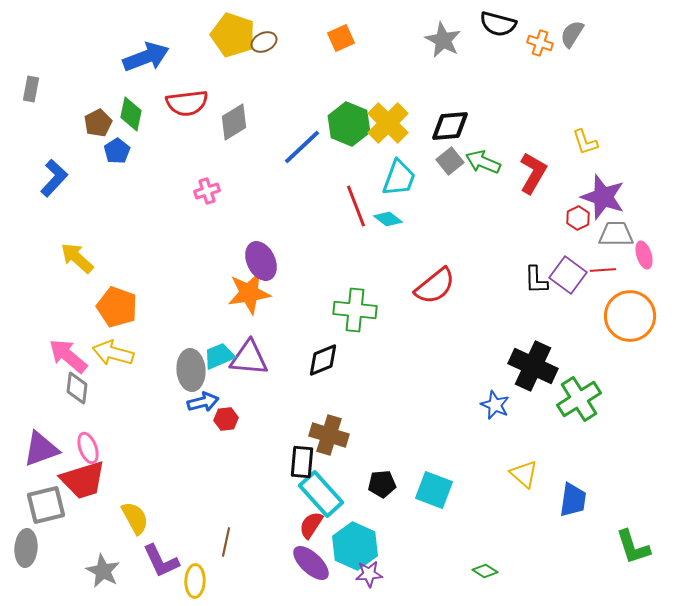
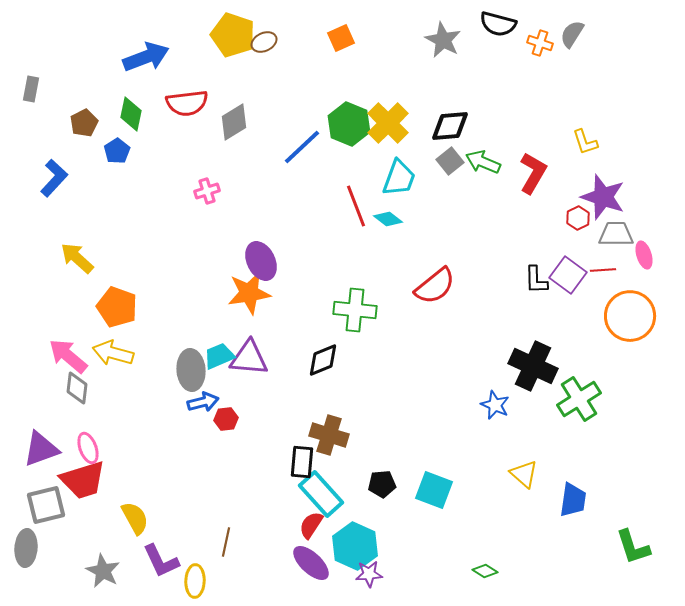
brown pentagon at (98, 123): moved 14 px left
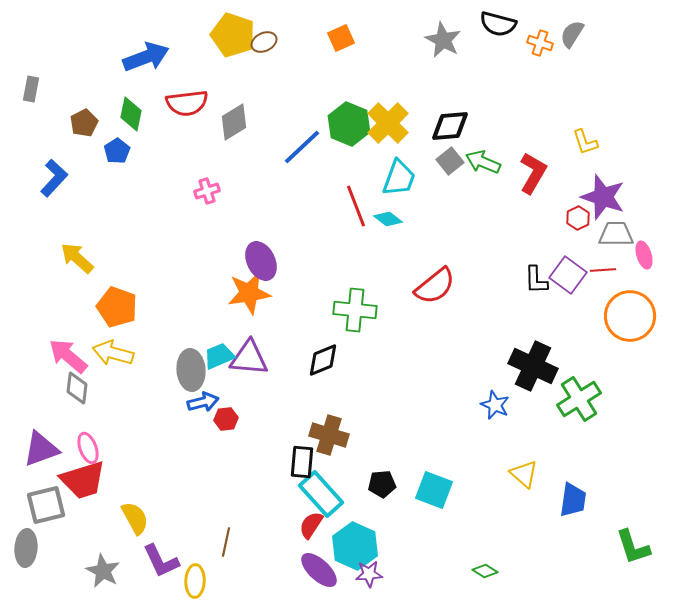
purple ellipse at (311, 563): moved 8 px right, 7 px down
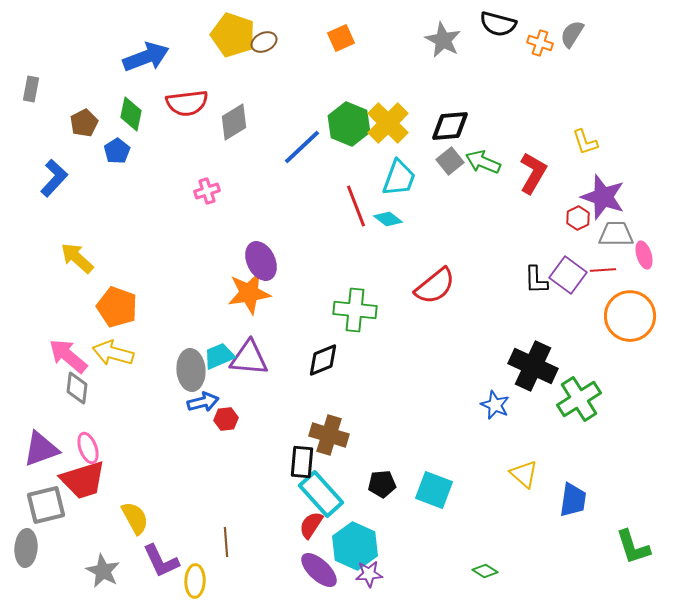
brown line at (226, 542): rotated 16 degrees counterclockwise
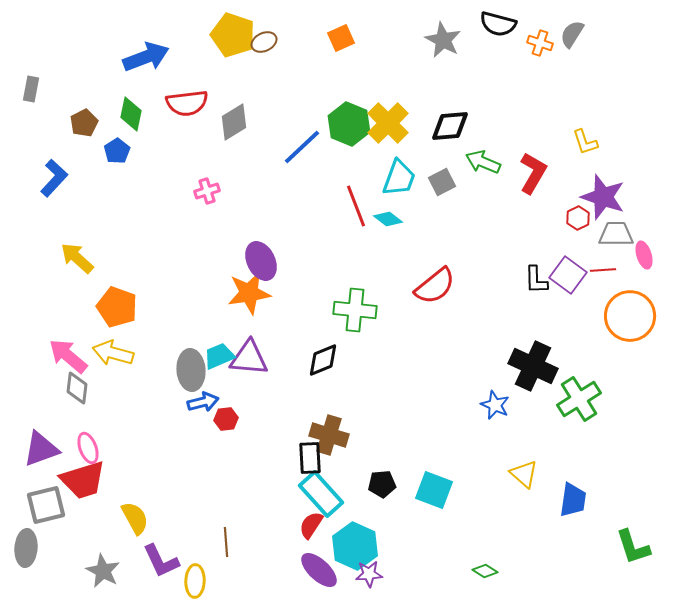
gray square at (450, 161): moved 8 px left, 21 px down; rotated 12 degrees clockwise
black rectangle at (302, 462): moved 8 px right, 4 px up; rotated 8 degrees counterclockwise
